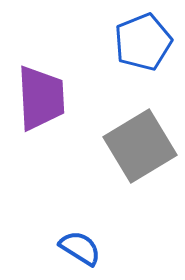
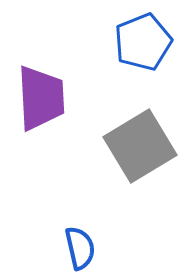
blue semicircle: rotated 45 degrees clockwise
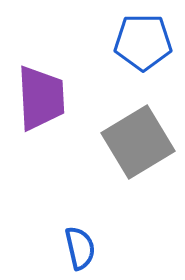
blue pentagon: rotated 22 degrees clockwise
gray square: moved 2 px left, 4 px up
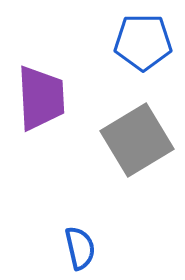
gray square: moved 1 px left, 2 px up
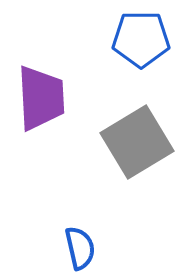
blue pentagon: moved 2 px left, 3 px up
gray square: moved 2 px down
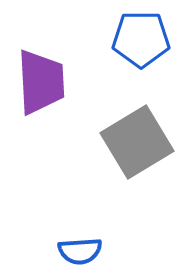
purple trapezoid: moved 16 px up
blue semicircle: moved 3 px down; rotated 99 degrees clockwise
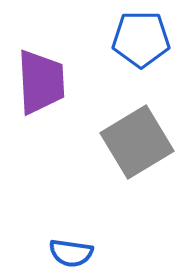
blue semicircle: moved 9 px left, 2 px down; rotated 12 degrees clockwise
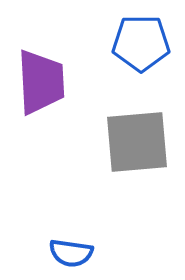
blue pentagon: moved 4 px down
gray square: rotated 26 degrees clockwise
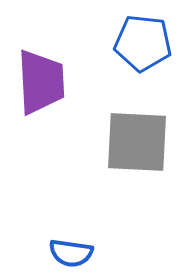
blue pentagon: moved 2 px right; rotated 6 degrees clockwise
gray square: rotated 8 degrees clockwise
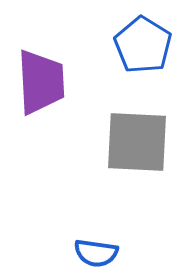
blue pentagon: moved 2 px down; rotated 26 degrees clockwise
blue semicircle: moved 25 px right
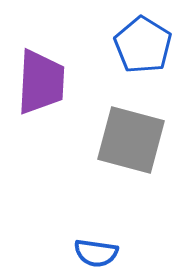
purple trapezoid: rotated 6 degrees clockwise
gray square: moved 6 px left, 2 px up; rotated 12 degrees clockwise
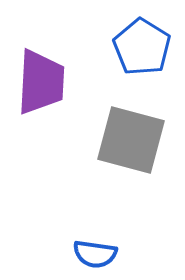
blue pentagon: moved 1 px left, 2 px down
blue semicircle: moved 1 px left, 1 px down
